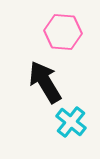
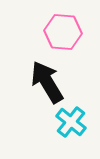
black arrow: moved 2 px right
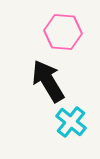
black arrow: moved 1 px right, 1 px up
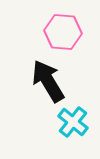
cyan cross: moved 2 px right
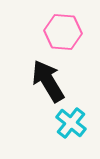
cyan cross: moved 2 px left, 1 px down
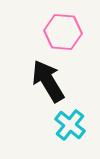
cyan cross: moved 1 px left, 2 px down
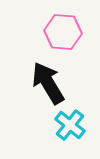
black arrow: moved 2 px down
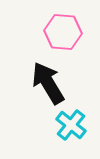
cyan cross: moved 1 px right
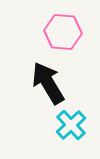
cyan cross: rotated 8 degrees clockwise
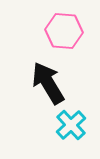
pink hexagon: moved 1 px right, 1 px up
